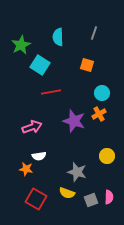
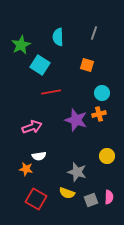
orange cross: rotated 16 degrees clockwise
purple star: moved 2 px right, 1 px up
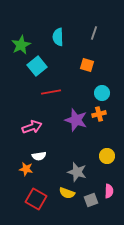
cyan square: moved 3 px left, 1 px down; rotated 18 degrees clockwise
pink semicircle: moved 6 px up
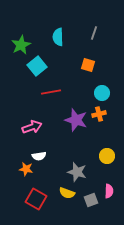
orange square: moved 1 px right
